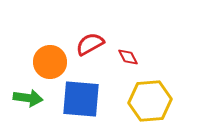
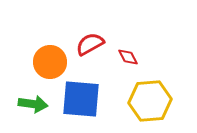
green arrow: moved 5 px right, 6 px down
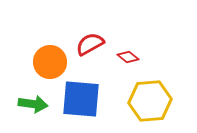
red diamond: rotated 25 degrees counterclockwise
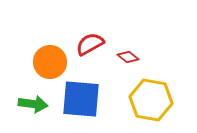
yellow hexagon: moved 1 px right, 1 px up; rotated 15 degrees clockwise
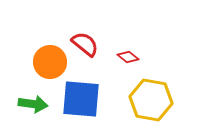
red semicircle: moved 5 px left; rotated 68 degrees clockwise
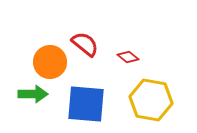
blue square: moved 5 px right, 5 px down
green arrow: moved 10 px up; rotated 8 degrees counterclockwise
